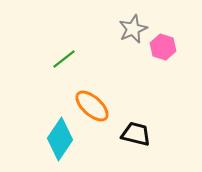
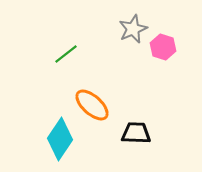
green line: moved 2 px right, 5 px up
orange ellipse: moved 1 px up
black trapezoid: moved 1 px up; rotated 12 degrees counterclockwise
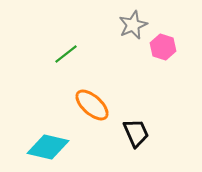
gray star: moved 4 px up
black trapezoid: rotated 64 degrees clockwise
cyan diamond: moved 12 px left, 8 px down; rotated 69 degrees clockwise
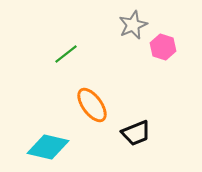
orange ellipse: rotated 12 degrees clockwise
black trapezoid: rotated 92 degrees clockwise
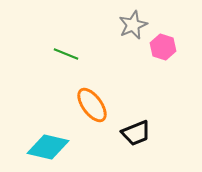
green line: rotated 60 degrees clockwise
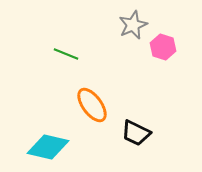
black trapezoid: rotated 48 degrees clockwise
